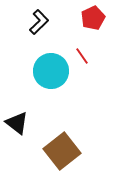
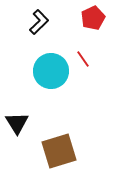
red line: moved 1 px right, 3 px down
black triangle: rotated 20 degrees clockwise
brown square: moved 3 px left; rotated 21 degrees clockwise
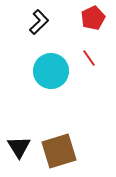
red line: moved 6 px right, 1 px up
black triangle: moved 2 px right, 24 px down
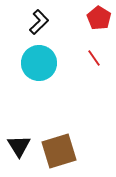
red pentagon: moved 6 px right; rotated 15 degrees counterclockwise
red line: moved 5 px right
cyan circle: moved 12 px left, 8 px up
black triangle: moved 1 px up
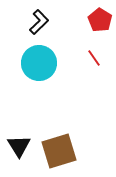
red pentagon: moved 1 px right, 2 px down
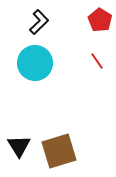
red line: moved 3 px right, 3 px down
cyan circle: moved 4 px left
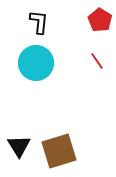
black L-shape: rotated 40 degrees counterclockwise
cyan circle: moved 1 px right
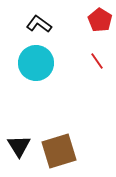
black L-shape: moved 2 px down; rotated 60 degrees counterclockwise
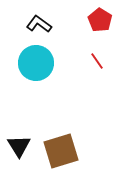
brown square: moved 2 px right
